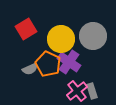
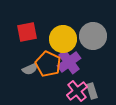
red square: moved 1 px right, 3 px down; rotated 20 degrees clockwise
yellow circle: moved 2 px right
purple cross: rotated 20 degrees clockwise
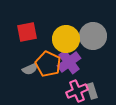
yellow circle: moved 3 px right
pink cross: rotated 15 degrees clockwise
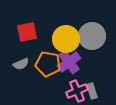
gray circle: moved 1 px left
orange pentagon: rotated 15 degrees counterclockwise
gray semicircle: moved 9 px left, 5 px up
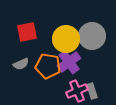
orange pentagon: moved 2 px down
